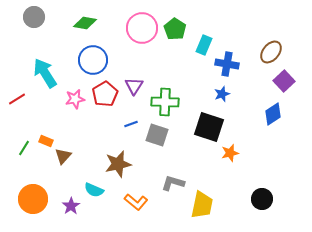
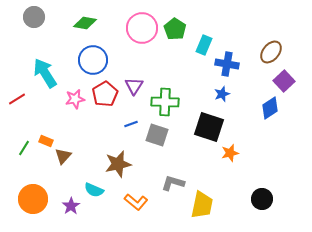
blue diamond: moved 3 px left, 6 px up
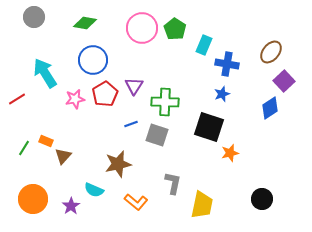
gray L-shape: rotated 85 degrees clockwise
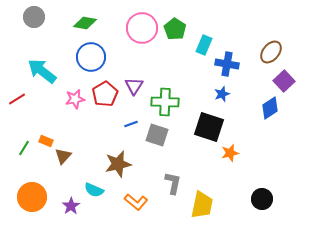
blue circle: moved 2 px left, 3 px up
cyan arrow: moved 3 px left, 2 px up; rotated 20 degrees counterclockwise
orange circle: moved 1 px left, 2 px up
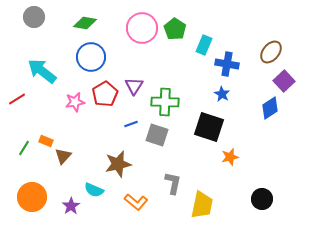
blue star: rotated 21 degrees counterclockwise
pink star: moved 3 px down
orange star: moved 4 px down
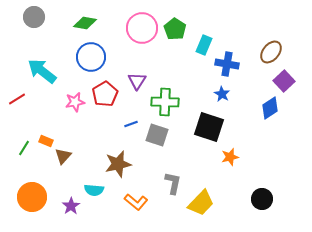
purple triangle: moved 3 px right, 5 px up
cyan semicircle: rotated 18 degrees counterclockwise
yellow trapezoid: moved 1 px left, 2 px up; rotated 32 degrees clockwise
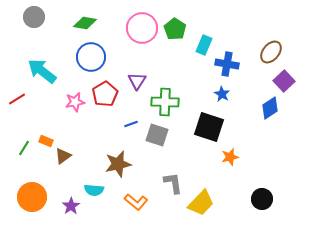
brown triangle: rotated 12 degrees clockwise
gray L-shape: rotated 20 degrees counterclockwise
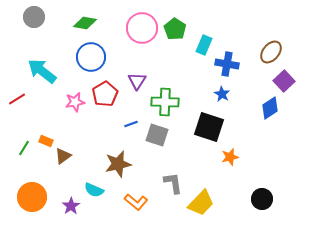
cyan semicircle: rotated 18 degrees clockwise
